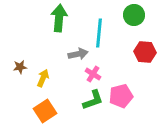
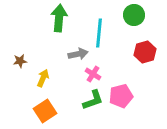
red hexagon: rotated 20 degrees counterclockwise
brown star: moved 6 px up
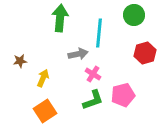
green arrow: moved 1 px right
red hexagon: moved 1 px down
pink pentagon: moved 2 px right, 1 px up
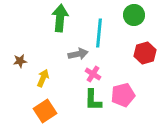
green L-shape: rotated 110 degrees clockwise
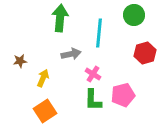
gray arrow: moved 7 px left
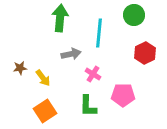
red hexagon: rotated 10 degrees counterclockwise
brown star: moved 7 px down
yellow arrow: rotated 120 degrees clockwise
pink pentagon: rotated 15 degrees clockwise
green L-shape: moved 5 px left, 6 px down
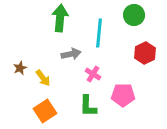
brown star: rotated 16 degrees counterclockwise
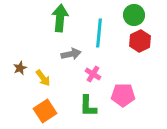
red hexagon: moved 5 px left, 12 px up
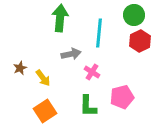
pink cross: moved 1 px left, 2 px up
pink pentagon: moved 1 px left, 2 px down; rotated 15 degrees counterclockwise
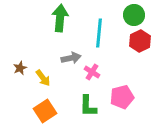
gray arrow: moved 4 px down
